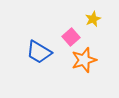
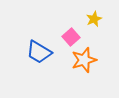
yellow star: moved 1 px right
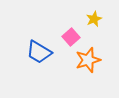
orange star: moved 4 px right
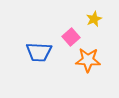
blue trapezoid: rotated 28 degrees counterclockwise
orange star: rotated 20 degrees clockwise
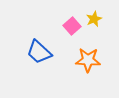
pink square: moved 1 px right, 11 px up
blue trapezoid: rotated 40 degrees clockwise
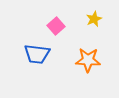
pink square: moved 16 px left
blue trapezoid: moved 2 px left, 2 px down; rotated 36 degrees counterclockwise
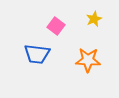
pink square: rotated 12 degrees counterclockwise
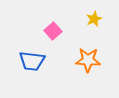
pink square: moved 3 px left, 5 px down; rotated 12 degrees clockwise
blue trapezoid: moved 5 px left, 7 px down
